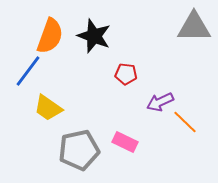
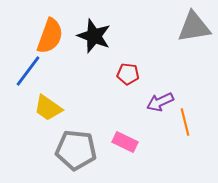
gray triangle: rotated 9 degrees counterclockwise
red pentagon: moved 2 px right
orange line: rotated 32 degrees clockwise
gray pentagon: moved 3 px left; rotated 18 degrees clockwise
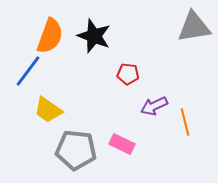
purple arrow: moved 6 px left, 4 px down
yellow trapezoid: moved 2 px down
pink rectangle: moved 3 px left, 2 px down
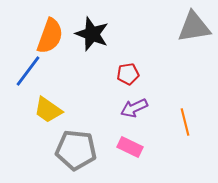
black star: moved 2 px left, 2 px up
red pentagon: rotated 15 degrees counterclockwise
purple arrow: moved 20 px left, 2 px down
pink rectangle: moved 8 px right, 3 px down
